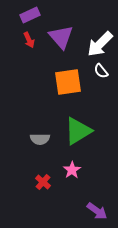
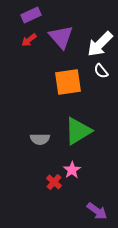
purple rectangle: moved 1 px right
red arrow: rotated 77 degrees clockwise
red cross: moved 11 px right
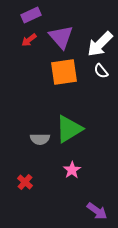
orange square: moved 4 px left, 10 px up
green triangle: moved 9 px left, 2 px up
red cross: moved 29 px left
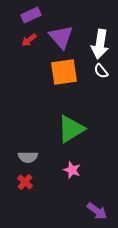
white arrow: rotated 36 degrees counterclockwise
green triangle: moved 2 px right
gray semicircle: moved 12 px left, 18 px down
pink star: rotated 18 degrees counterclockwise
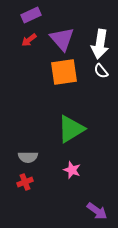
purple triangle: moved 1 px right, 2 px down
red cross: rotated 28 degrees clockwise
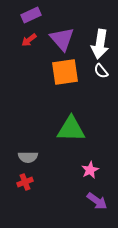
orange square: moved 1 px right
green triangle: rotated 32 degrees clockwise
pink star: moved 18 px right; rotated 24 degrees clockwise
purple arrow: moved 10 px up
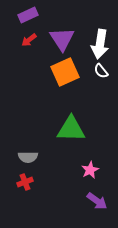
purple rectangle: moved 3 px left
purple triangle: rotated 8 degrees clockwise
orange square: rotated 16 degrees counterclockwise
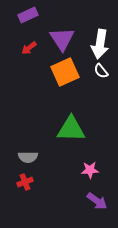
red arrow: moved 8 px down
pink star: rotated 24 degrees clockwise
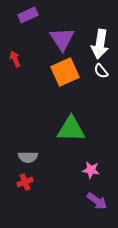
red arrow: moved 14 px left, 11 px down; rotated 105 degrees clockwise
pink star: moved 1 px right; rotated 12 degrees clockwise
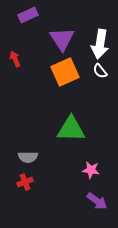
white semicircle: moved 1 px left
